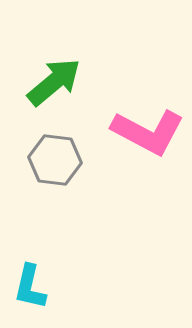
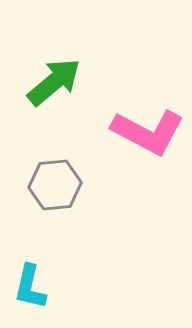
gray hexagon: moved 25 px down; rotated 12 degrees counterclockwise
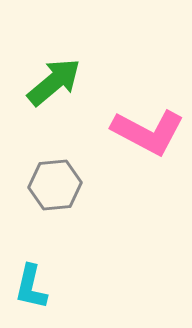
cyan L-shape: moved 1 px right
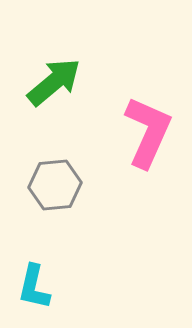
pink L-shape: rotated 94 degrees counterclockwise
cyan L-shape: moved 3 px right
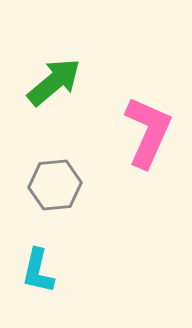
cyan L-shape: moved 4 px right, 16 px up
